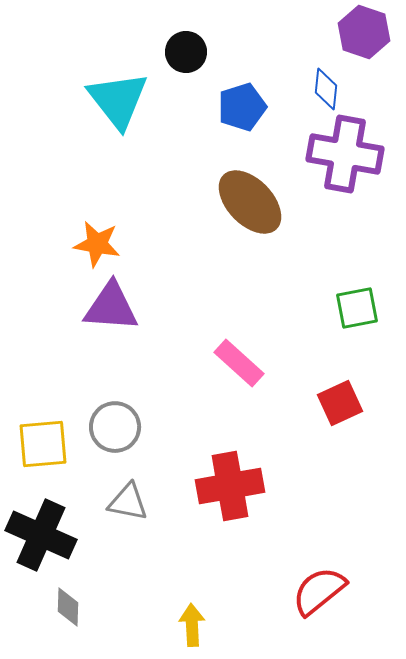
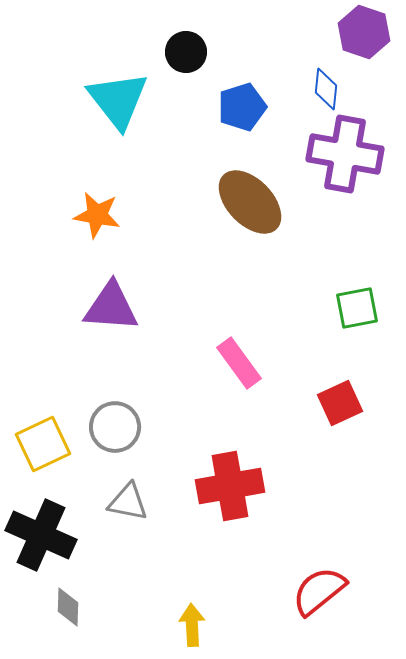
orange star: moved 29 px up
pink rectangle: rotated 12 degrees clockwise
yellow square: rotated 20 degrees counterclockwise
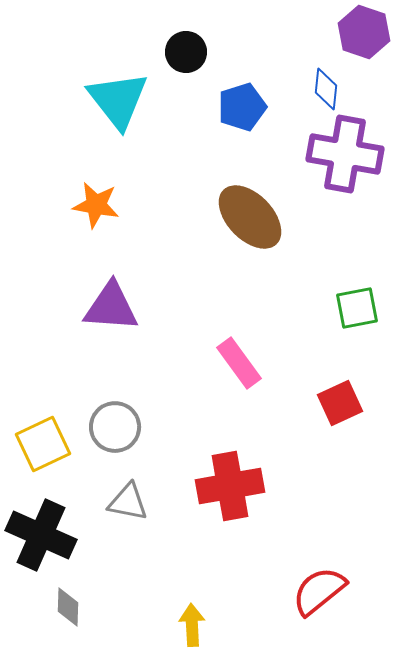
brown ellipse: moved 15 px down
orange star: moved 1 px left, 10 px up
